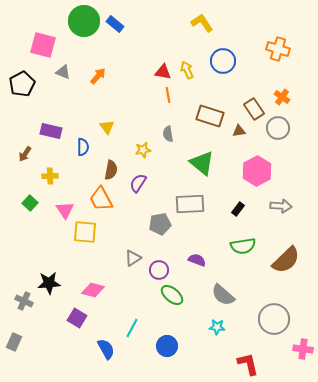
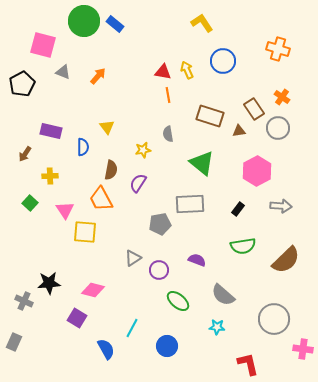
green ellipse at (172, 295): moved 6 px right, 6 px down
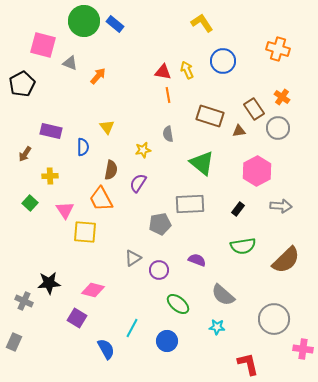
gray triangle at (63, 72): moved 7 px right, 9 px up
green ellipse at (178, 301): moved 3 px down
blue circle at (167, 346): moved 5 px up
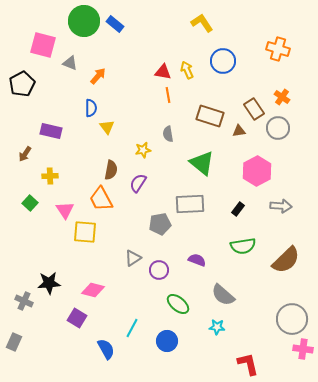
blue semicircle at (83, 147): moved 8 px right, 39 px up
gray circle at (274, 319): moved 18 px right
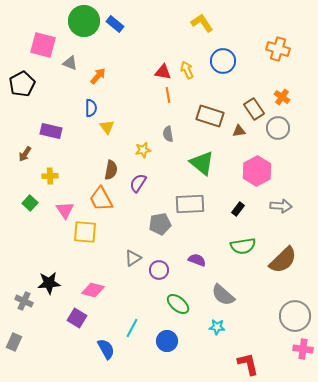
brown semicircle at (286, 260): moved 3 px left
gray circle at (292, 319): moved 3 px right, 3 px up
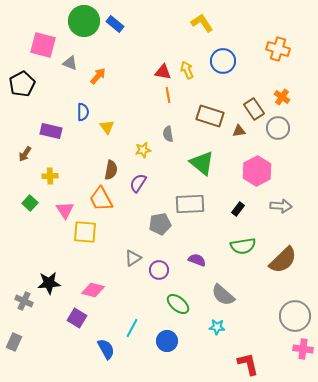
blue semicircle at (91, 108): moved 8 px left, 4 px down
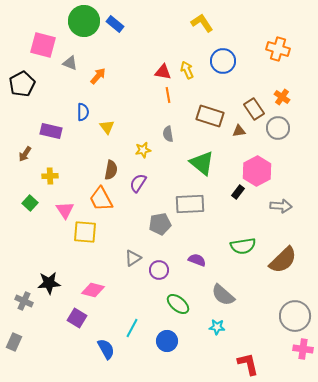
black rectangle at (238, 209): moved 17 px up
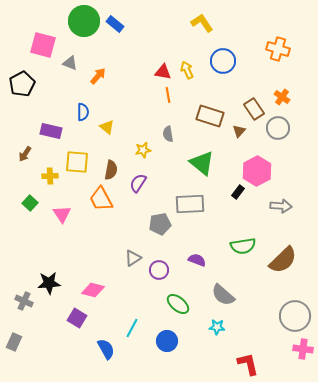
yellow triangle at (107, 127): rotated 14 degrees counterclockwise
brown triangle at (239, 131): rotated 40 degrees counterclockwise
pink triangle at (65, 210): moved 3 px left, 4 px down
yellow square at (85, 232): moved 8 px left, 70 px up
